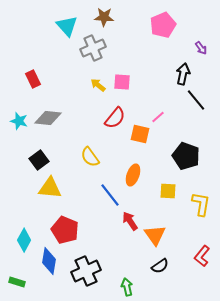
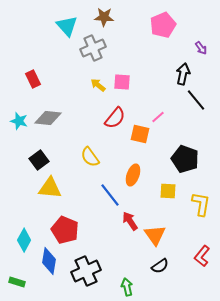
black pentagon: moved 1 px left, 3 px down
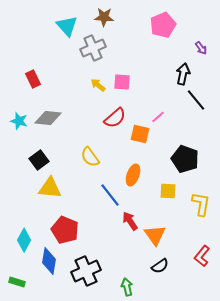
red semicircle: rotated 10 degrees clockwise
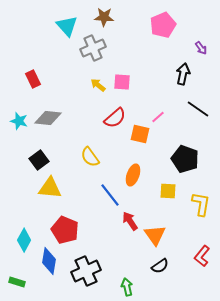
black line: moved 2 px right, 9 px down; rotated 15 degrees counterclockwise
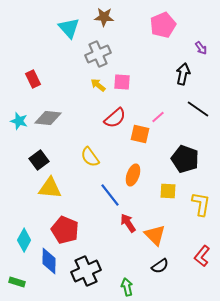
cyan triangle: moved 2 px right, 2 px down
gray cross: moved 5 px right, 6 px down
red arrow: moved 2 px left, 2 px down
orange triangle: rotated 10 degrees counterclockwise
blue diamond: rotated 8 degrees counterclockwise
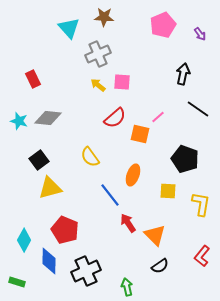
purple arrow: moved 1 px left, 14 px up
yellow triangle: rotated 20 degrees counterclockwise
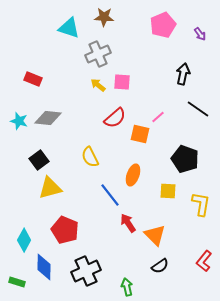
cyan triangle: rotated 30 degrees counterclockwise
red rectangle: rotated 42 degrees counterclockwise
yellow semicircle: rotated 10 degrees clockwise
red L-shape: moved 2 px right, 5 px down
blue diamond: moved 5 px left, 6 px down
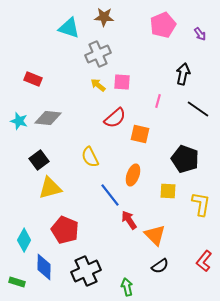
pink line: moved 16 px up; rotated 32 degrees counterclockwise
red arrow: moved 1 px right, 3 px up
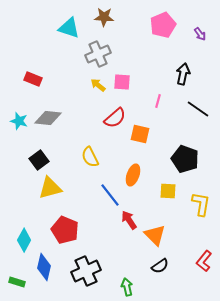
blue diamond: rotated 12 degrees clockwise
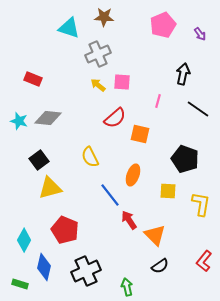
green rectangle: moved 3 px right, 2 px down
